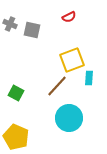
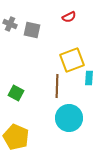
brown line: rotated 40 degrees counterclockwise
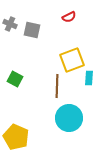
green square: moved 1 px left, 14 px up
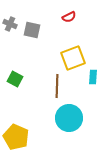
yellow square: moved 1 px right, 2 px up
cyan rectangle: moved 4 px right, 1 px up
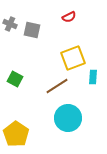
brown line: rotated 55 degrees clockwise
cyan circle: moved 1 px left
yellow pentagon: moved 3 px up; rotated 10 degrees clockwise
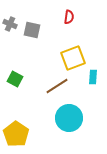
red semicircle: rotated 56 degrees counterclockwise
cyan circle: moved 1 px right
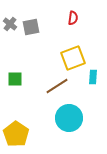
red semicircle: moved 4 px right, 1 px down
gray cross: rotated 16 degrees clockwise
gray square: moved 1 px left, 3 px up; rotated 24 degrees counterclockwise
green square: rotated 28 degrees counterclockwise
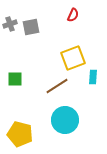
red semicircle: moved 3 px up; rotated 16 degrees clockwise
gray cross: rotated 32 degrees clockwise
cyan circle: moved 4 px left, 2 px down
yellow pentagon: moved 4 px right; rotated 20 degrees counterclockwise
